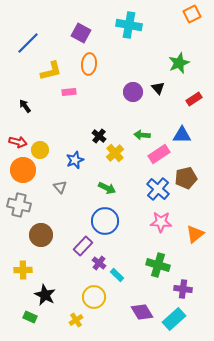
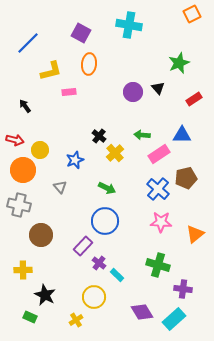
red arrow at (18, 142): moved 3 px left, 2 px up
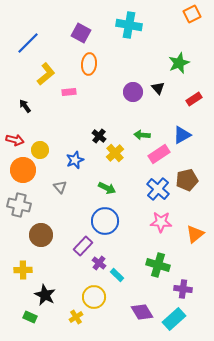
yellow L-shape at (51, 71): moved 5 px left, 3 px down; rotated 25 degrees counterclockwise
blue triangle at (182, 135): rotated 30 degrees counterclockwise
brown pentagon at (186, 178): moved 1 px right, 2 px down
yellow cross at (76, 320): moved 3 px up
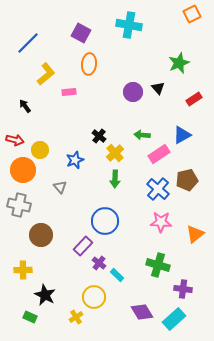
green arrow at (107, 188): moved 8 px right, 9 px up; rotated 66 degrees clockwise
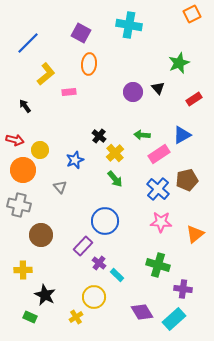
green arrow at (115, 179): rotated 42 degrees counterclockwise
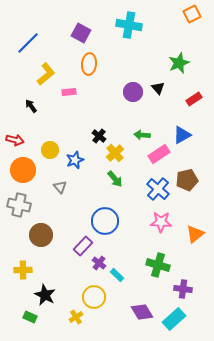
black arrow at (25, 106): moved 6 px right
yellow circle at (40, 150): moved 10 px right
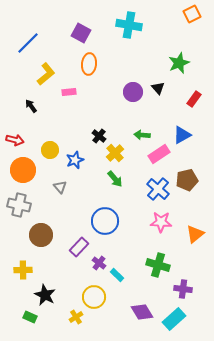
red rectangle at (194, 99): rotated 21 degrees counterclockwise
purple rectangle at (83, 246): moved 4 px left, 1 px down
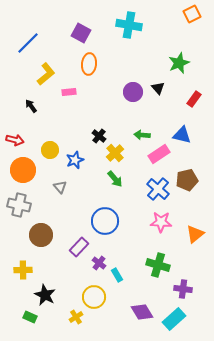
blue triangle at (182, 135): rotated 42 degrees clockwise
cyan rectangle at (117, 275): rotated 16 degrees clockwise
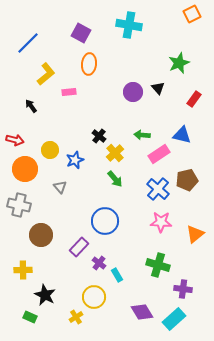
orange circle at (23, 170): moved 2 px right, 1 px up
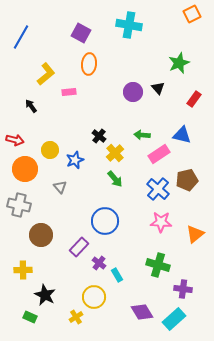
blue line at (28, 43): moved 7 px left, 6 px up; rotated 15 degrees counterclockwise
